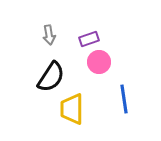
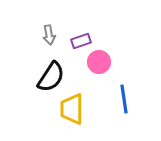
purple rectangle: moved 8 px left, 2 px down
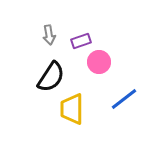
blue line: rotated 60 degrees clockwise
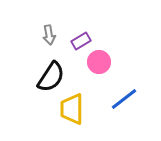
purple rectangle: rotated 12 degrees counterclockwise
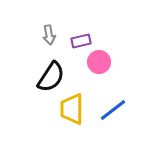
purple rectangle: rotated 18 degrees clockwise
blue line: moved 11 px left, 11 px down
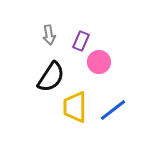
purple rectangle: rotated 54 degrees counterclockwise
yellow trapezoid: moved 3 px right, 2 px up
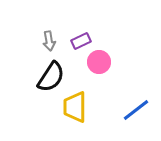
gray arrow: moved 6 px down
purple rectangle: rotated 42 degrees clockwise
blue line: moved 23 px right
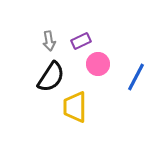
pink circle: moved 1 px left, 2 px down
blue line: moved 33 px up; rotated 24 degrees counterclockwise
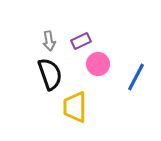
black semicircle: moved 1 px left, 3 px up; rotated 52 degrees counterclockwise
